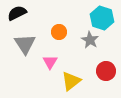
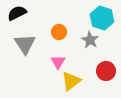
pink triangle: moved 8 px right
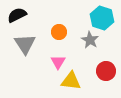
black semicircle: moved 2 px down
yellow triangle: rotated 45 degrees clockwise
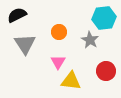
cyan hexagon: moved 2 px right; rotated 25 degrees counterclockwise
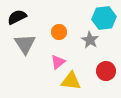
black semicircle: moved 2 px down
pink triangle: rotated 21 degrees clockwise
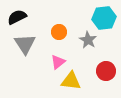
gray star: moved 2 px left
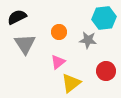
gray star: rotated 24 degrees counterclockwise
yellow triangle: moved 2 px down; rotated 45 degrees counterclockwise
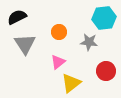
gray star: moved 1 px right, 2 px down
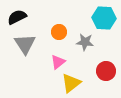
cyan hexagon: rotated 10 degrees clockwise
gray star: moved 4 px left
